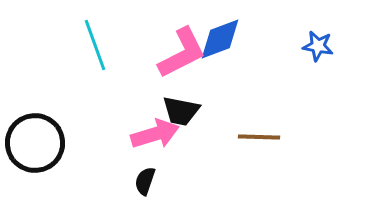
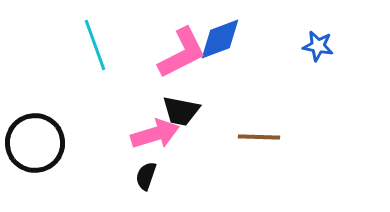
black semicircle: moved 1 px right, 5 px up
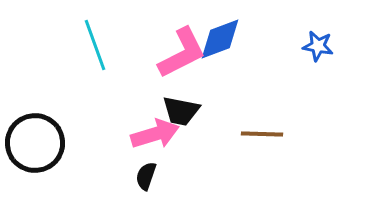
brown line: moved 3 px right, 3 px up
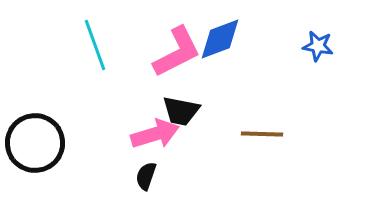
pink L-shape: moved 5 px left, 1 px up
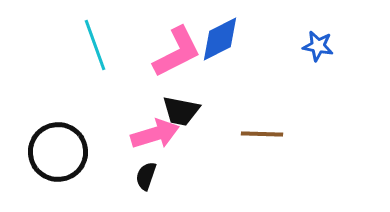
blue diamond: rotated 6 degrees counterclockwise
black circle: moved 23 px right, 9 px down
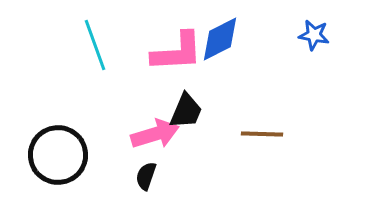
blue star: moved 4 px left, 11 px up
pink L-shape: rotated 24 degrees clockwise
black trapezoid: moved 5 px right; rotated 78 degrees counterclockwise
black circle: moved 3 px down
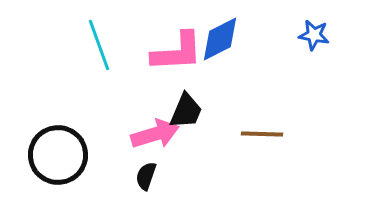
cyan line: moved 4 px right
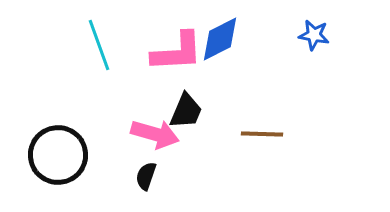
pink arrow: rotated 33 degrees clockwise
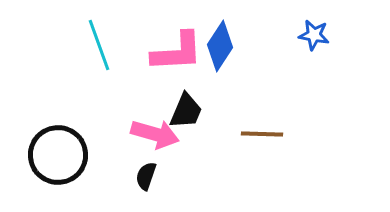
blue diamond: moved 7 px down; rotated 30 degrees counterclockwise
